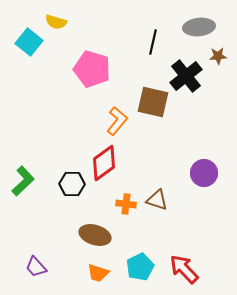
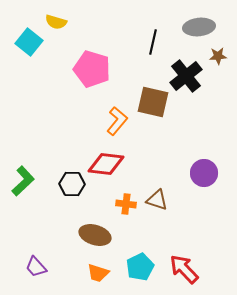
red diamond: moved 2 px right, 1 px down; rotated 42 degrees clockwise
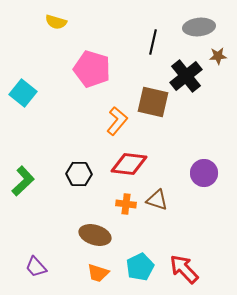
cyan square: moved 6 px left, 51 px down
red diamond: moved 23 px right
black hexagon: moved 7 px right, 10 px up
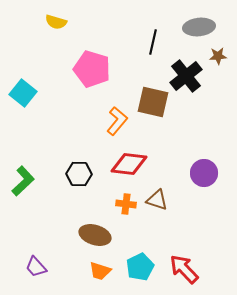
orange trapezoid: moved 2 px right, 2 px up
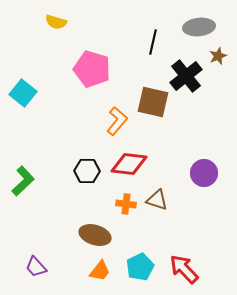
brown star: rotated 18 degrees counterclockwise
black hexagon: moved 8 px right, 3 px up
orange trapezoid: rotated 70 degrees counterclockwise
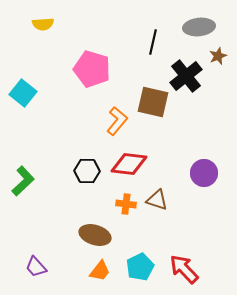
yellow semicircle: moved 13 px left, 2 px down; rotated 20 degrees counterclockwise
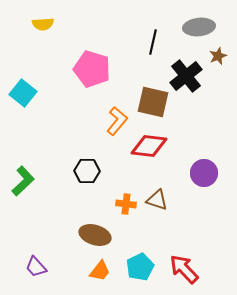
red diamond: moved 20 px right, 18 px up
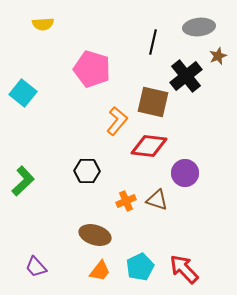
purple circle: moved 19 px left
orange cross: moved 3 px up; rotated 30 degrees counterclockwise
